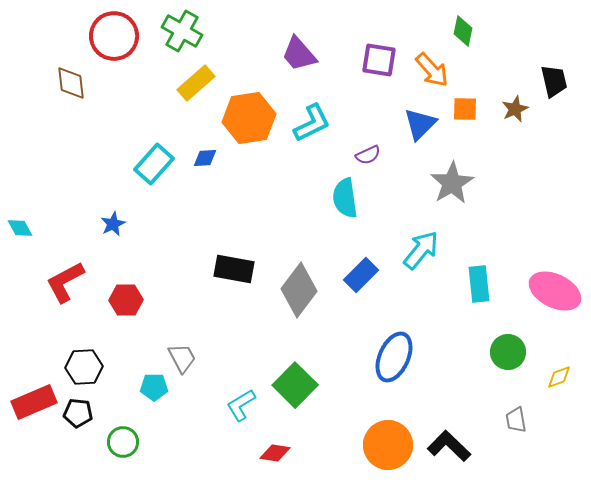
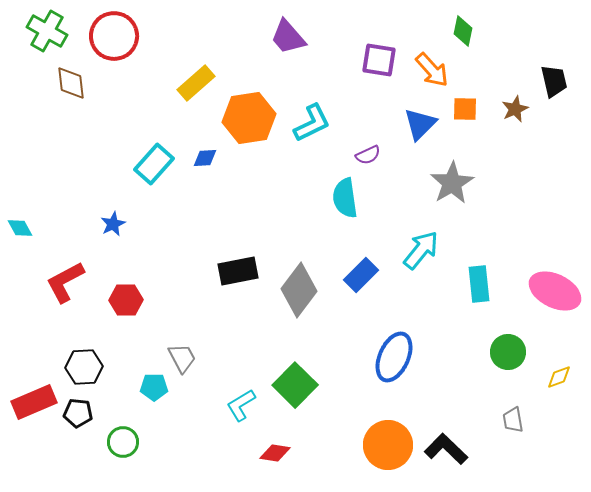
green cross at (182, 31): moved 135 px left
purple trapezoid at (299, 54): moved 11 px left, 17 px up
black rectangle at (234, 269): moved 4 px right, 2 px down; rotated 21 degrees counterclockwise
gray trapezoid at (516, 420): moved 3 px left
black L-shape at (449, 446): moved 3 px left, 3 px down
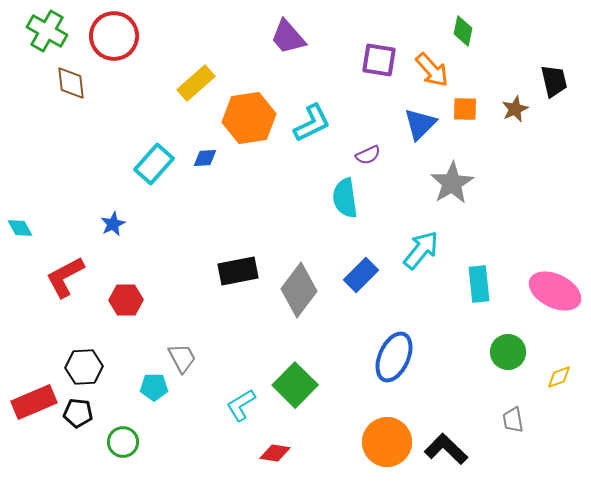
red L-shape at (65, 282): moved 5 px up
orange circle at (388, 445): moved 1 px left, 3 px up
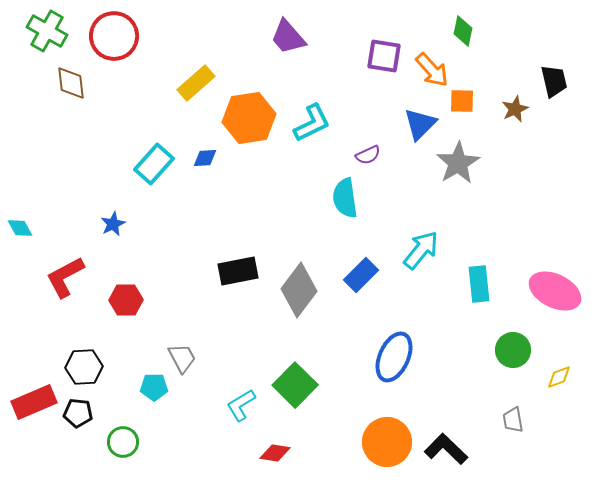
purple square at (379, 60): moved 5 px right, 4 px up
orange square at (465, 109): moved 3 px left, 8 px up
gray star at (452, 183): moved 6 px right, 20 px up
green circle at (508, 352): moved 5 px right, 2 px up
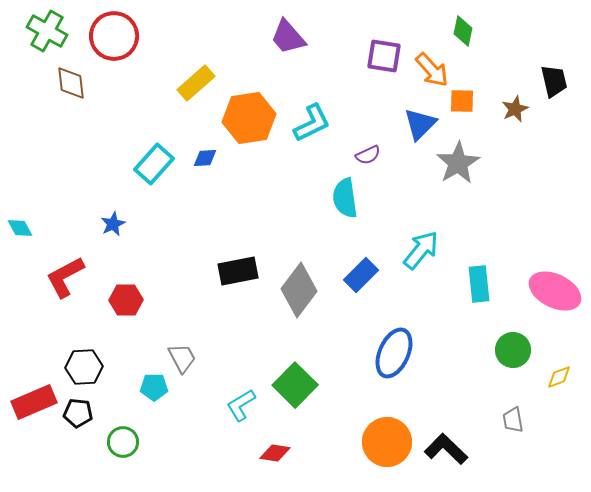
blue ellipse at (394, 357): moved 4 px up
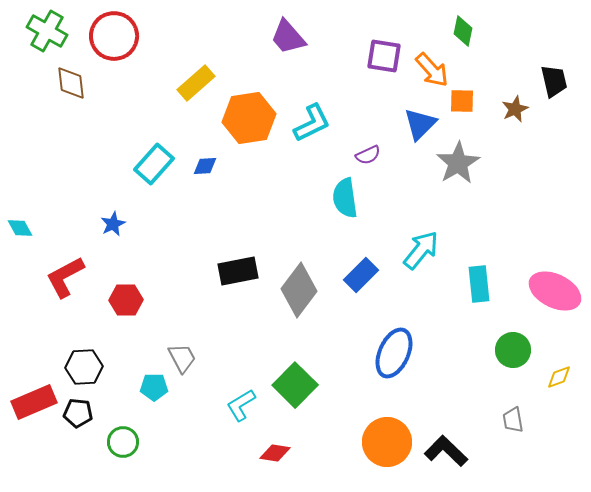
blue diamond at (205, 158): moved 8 px down
black L-shape at (446, 449): moved 2 px down
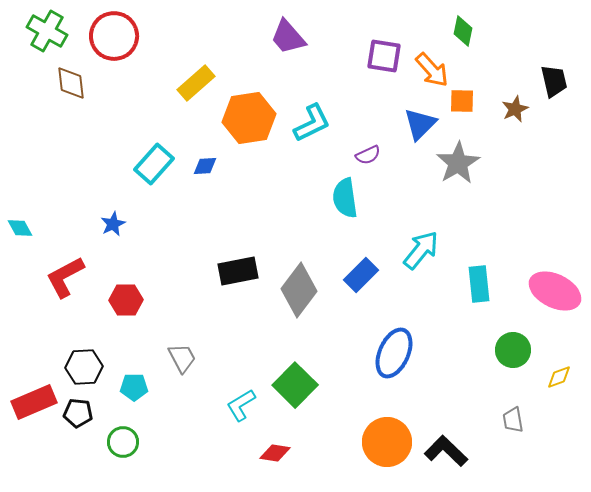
cyan pentagon at (154, 387): moved 20 px left
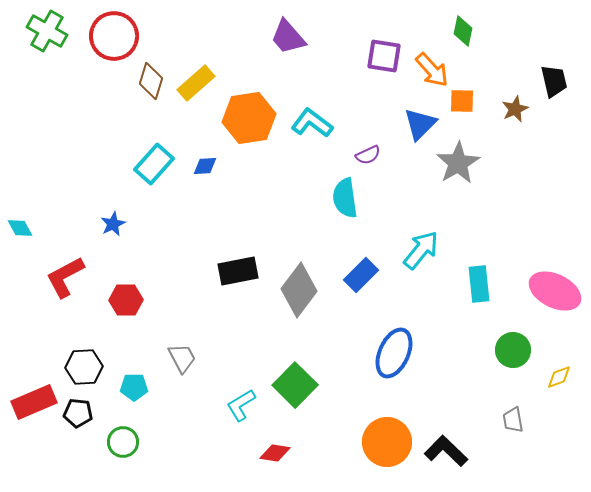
brown diamond at (71, 83): moved 80 px right, 2 px up; rotated 24 degrees clockwise
cyan L-shape at (312, 123): rotated 117 degrees counterclockwise
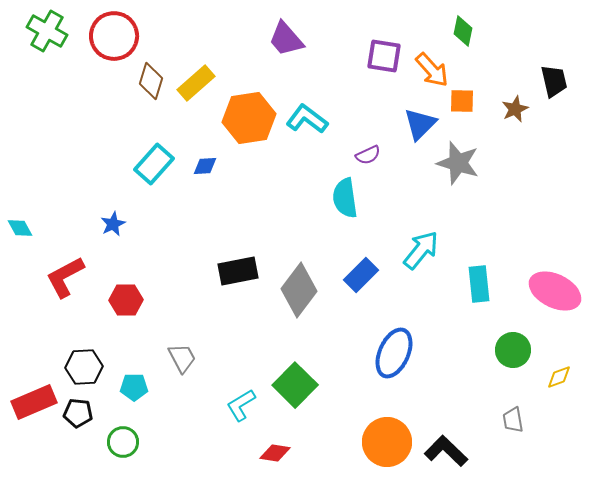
purple trapezoid at (288, 37): moved 2 px left, 2 px down
cyan L-shape at (312, 123): moved 5 px left, 4 px up
gray star at (458, 163): rotated 24 degrees counterclockwise
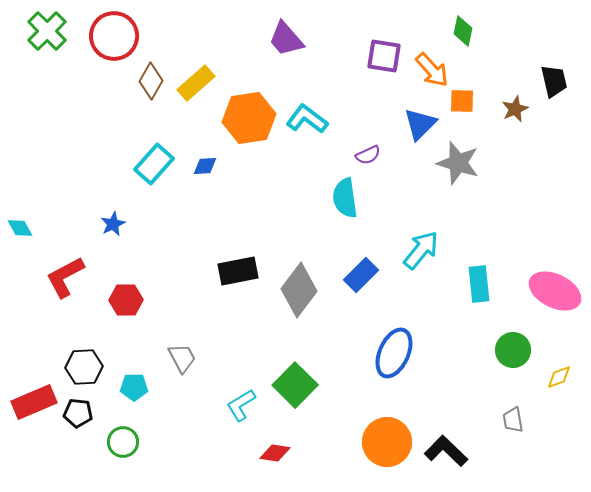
green cross at (47, 31): rotated 15 degrees clockwise
brown diamond at (151, 81): rotated 12 degrees clockwise
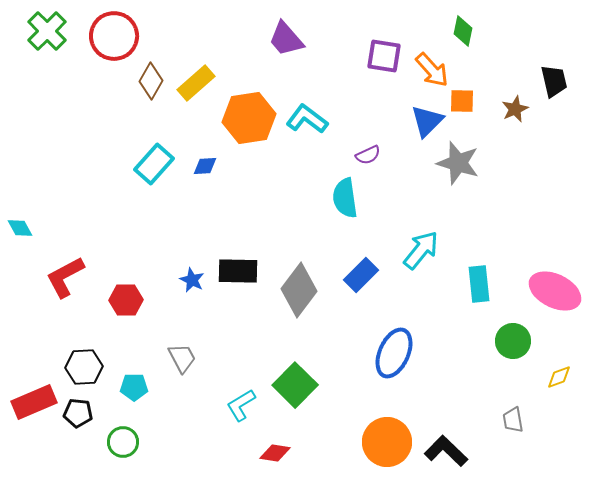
blue triangle at (420, 124): moved 7 px right, 3 px up
blue star at (113, 224): moved 79 px right, 56 px down; rotated 20 degrees counterclockwise
black rectangle at (238, 271): rotated 12 degrees clockwise
green circle at (513, 350): moved 9 px up
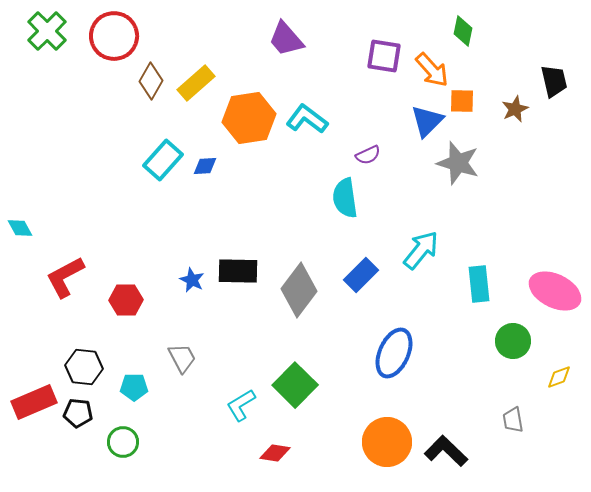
cyan rectangle at (154, 164): moved 9 px right, 4 px up
black hexagon at (84, 367): rotated 9 degrees clockwise
